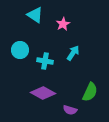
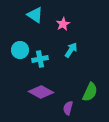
cyan arrow: moved 2 px left, 3 px up
cyan cross: moved 5 px left, 2 px up; rotated 21 degrees counterclockwise
purple diamond: moved 2 px left, 1 px up
purple semicircle: moved 2 px left, 2 px up; rotated 88 degrees clockwise
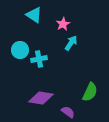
cyan triangle: moved 1 px left
cyan arrow: moved 7 px up
cyan cross: moved 1 px left
purple diamond: moved 6 px down; rotated 20 degrees counterclockwise
purple semicircle: moved 4 px down; rotated 112 degrees clockwise
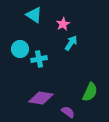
cyan circle: moved 1 px up
